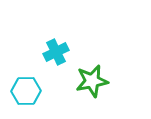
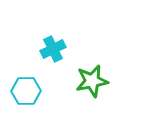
cyan cross: moved 3 px left, 3 px up
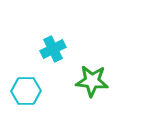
green star: rotated 16 degrees clockwise
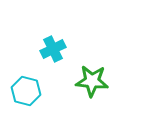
cyan hexagon: rotated 16 degrees clockwise
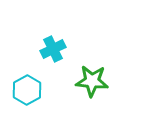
cyan hexagon: moved 1 px right, 1 px up; rotated 16 degrees clockwise
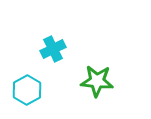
green star: moved 5 px right
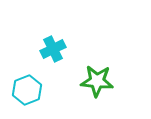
cyan hexagon: rotated 8 degrees clockwise
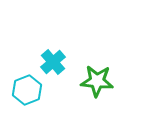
cyan cross: moved 13 px down; rotated 15 degrees counterclockwise
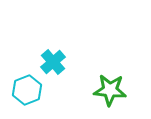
green star: moved 13 px right, 9 px down
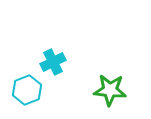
cyan cross: rotated 15 degrees clockwise
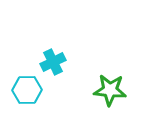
cyan hexagon: rotated 20 degrees clockwise
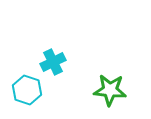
cyan hexagon: rotated 20 degrees clockwise
